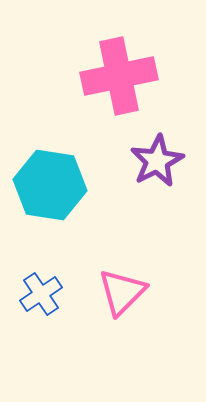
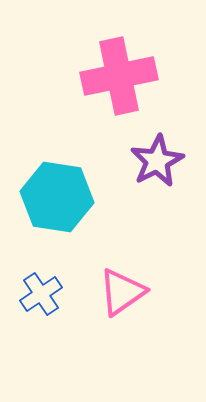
cyan hexagon: moved 7 px right, 12 px down
pink triangle: rotated 10 degrees clockwise
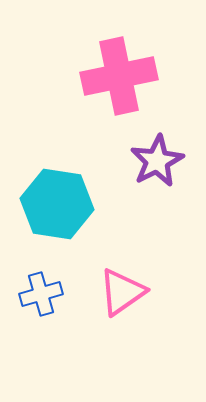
cyan hexagon: moved 7 px down
blue cross: rotated 18 degrees clockwise
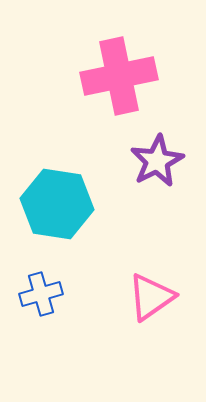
pink triangle: moved 29 px right, 5 px down
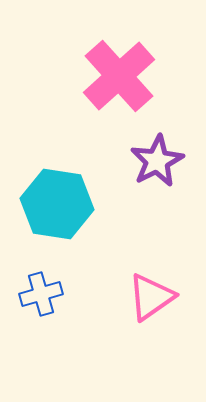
pink cross: rotated 30 degrees counterclockwise
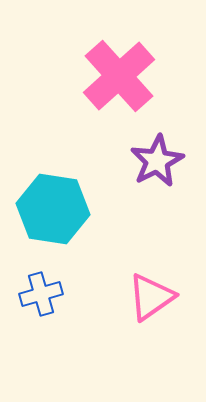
cyan hexagon: moved 4 px left, 5 px down
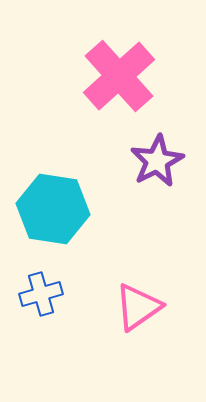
pink triangle: moved 13 px left, 10 px down
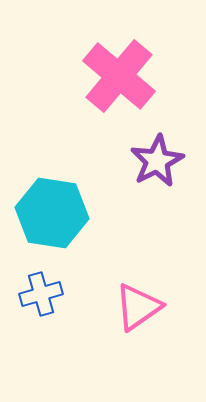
pink cross: rotated 8 degrees counterclockwise
cyan hexagon: moved 1 px left, 4 px down
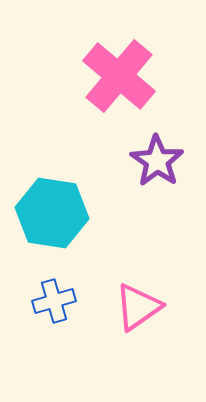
purple star: rotated 10 degrees counterclockwise
blue cross: moved 13 px right, 7 px down
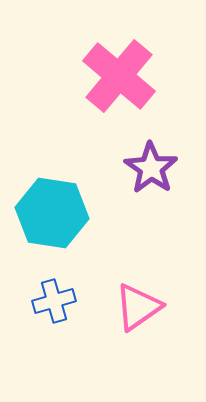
purple star: moved 6 px left, 7 px down
